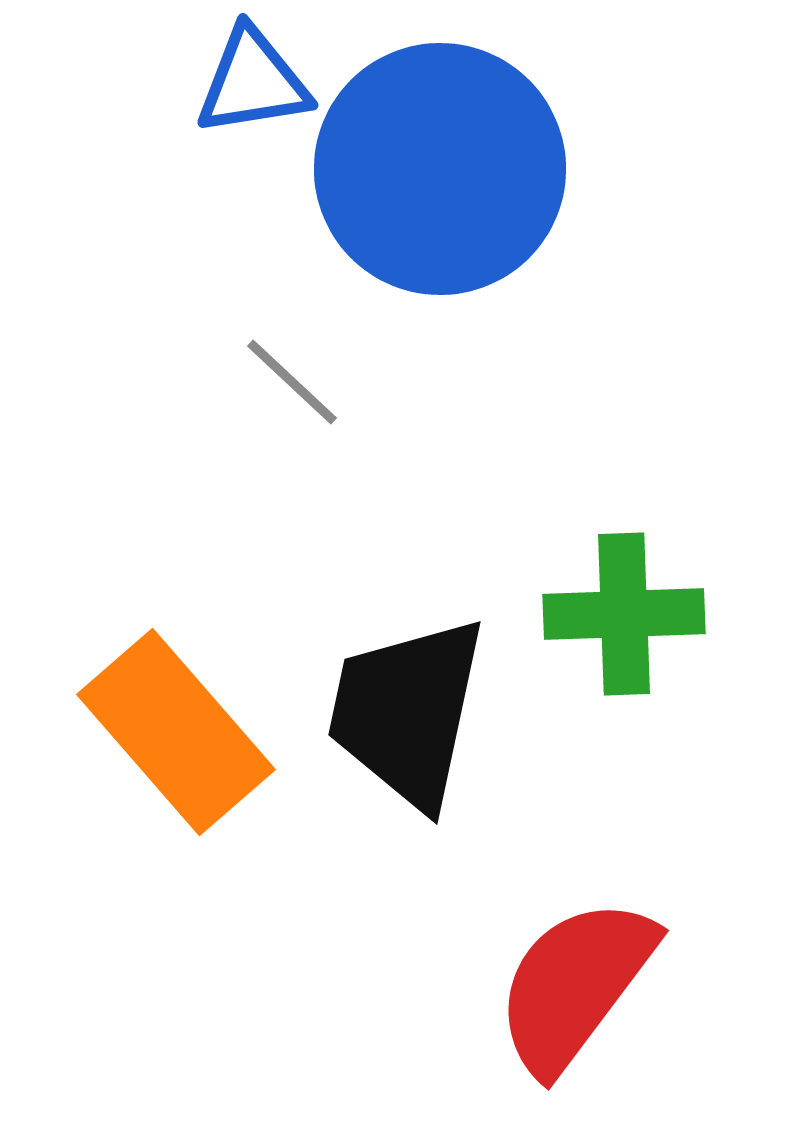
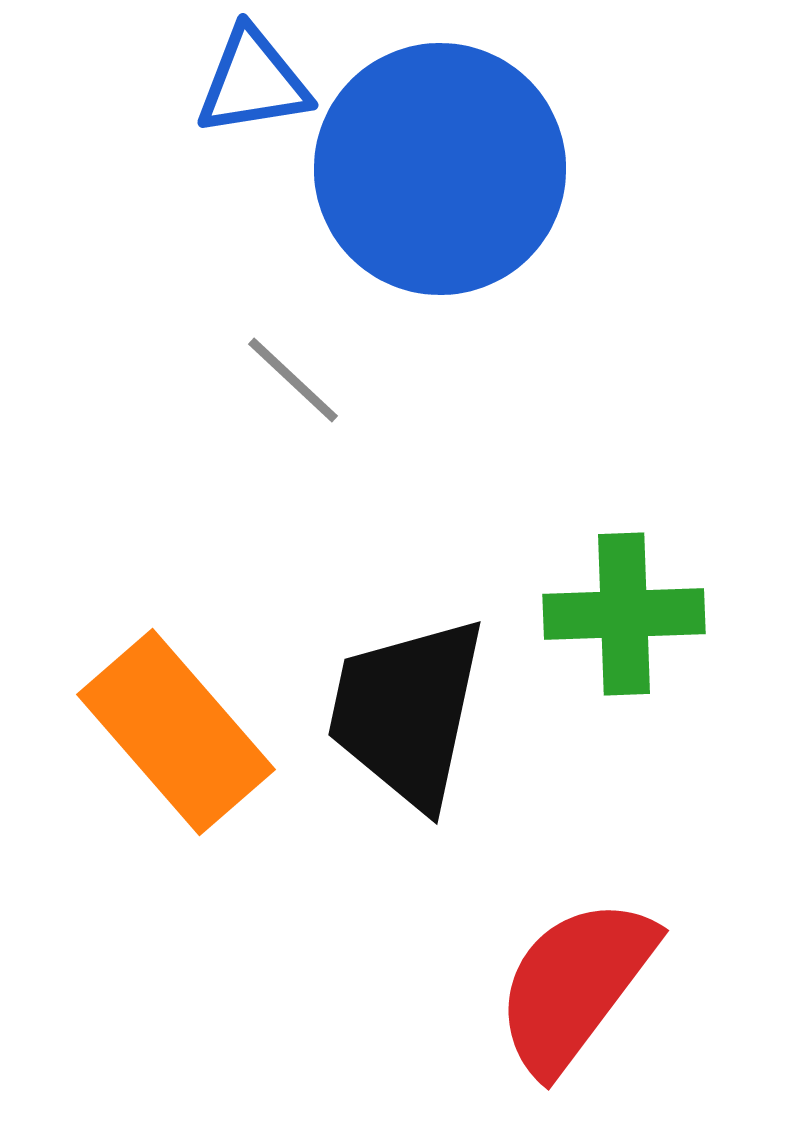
gray line: moved 1 px right, 2 px up
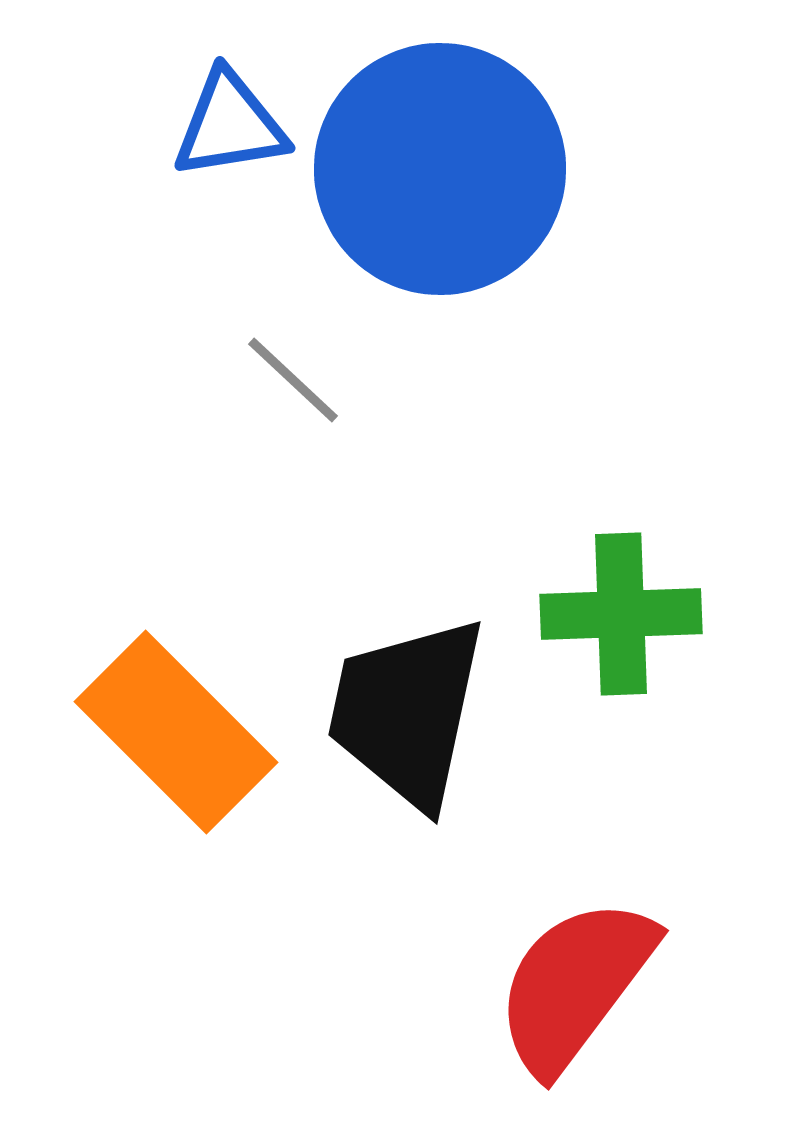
blue triangle: moved 23 px left, 43 px down
green cross: moved 3 px left
orange rectangle: rotated 4 degrees counterclockwise
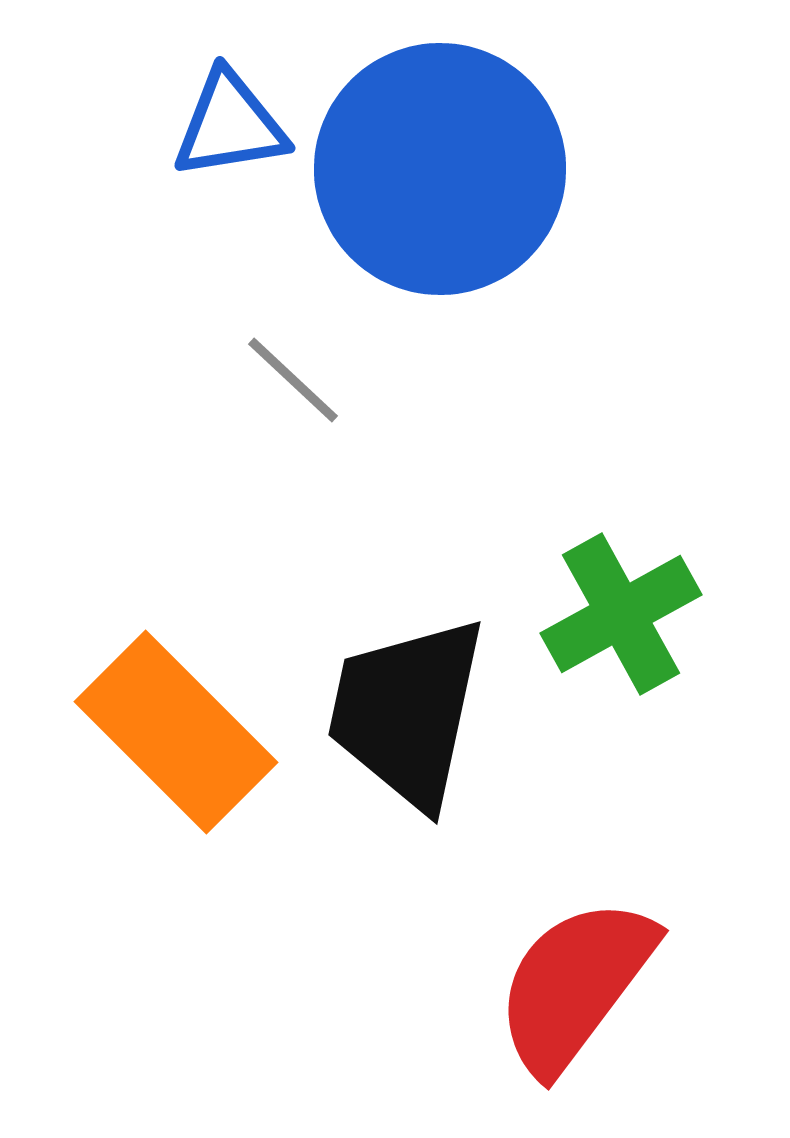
green cross: rotated 27 degrees counterclockwise
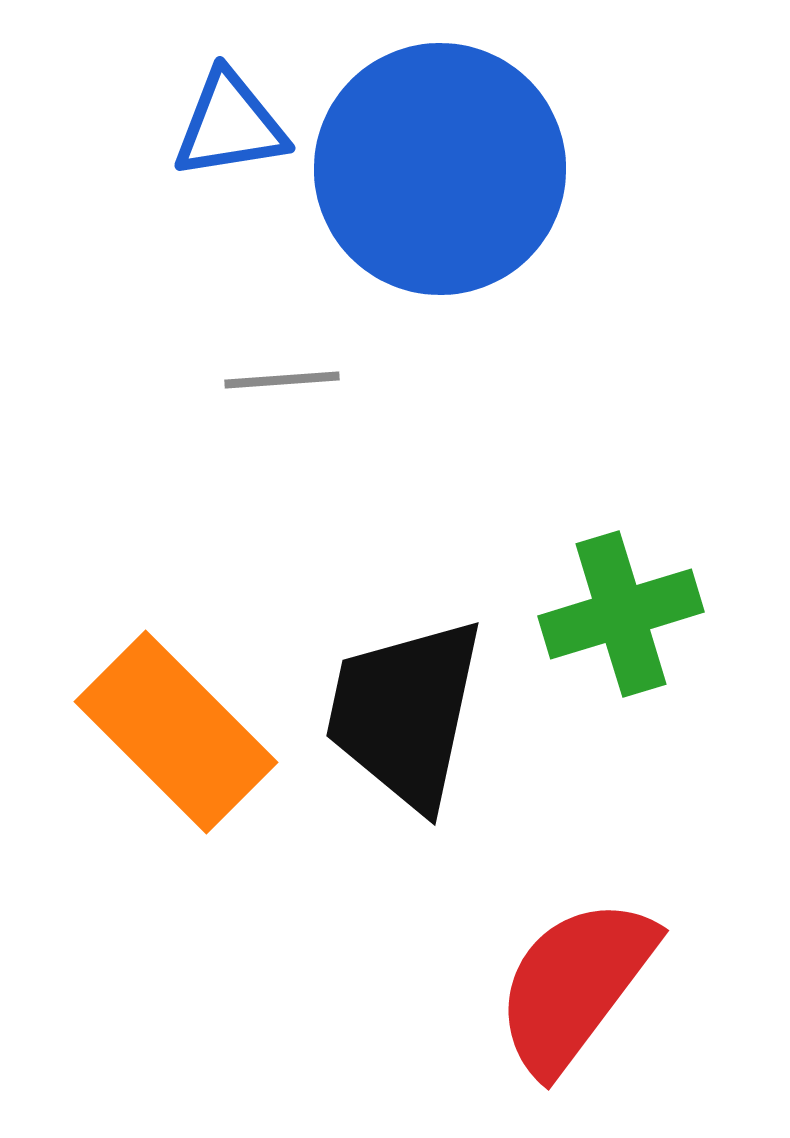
gray line: moved 11 px left; rotated 47 degrees counterclockwise
green cross: rotated 12 degrees clockwise
black trapezoid: moved 2 px left, 1 px down
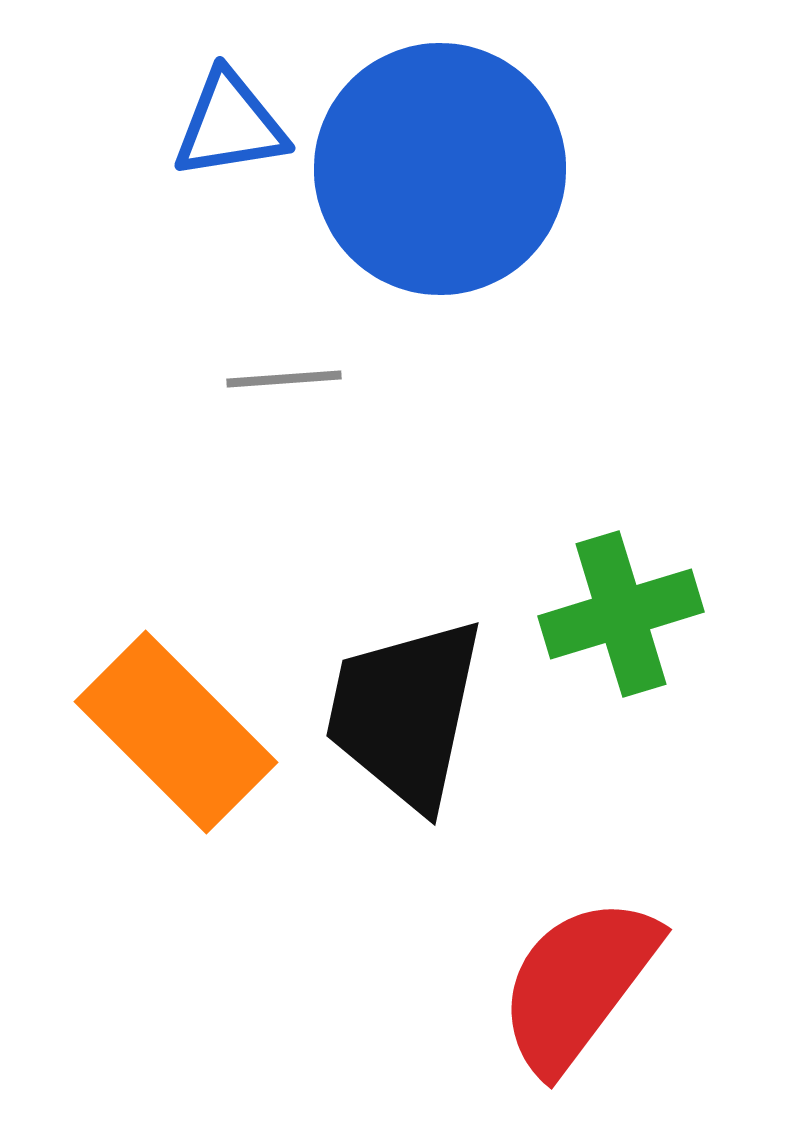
gray line: moved 2 px right, 1 px up
red semicircle: moved 3 px right, 1 px up
